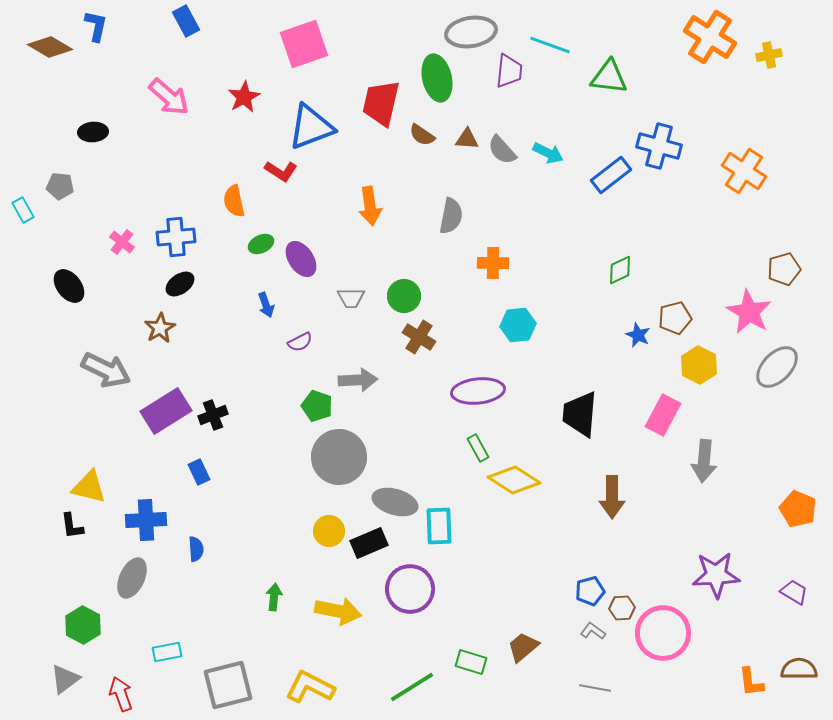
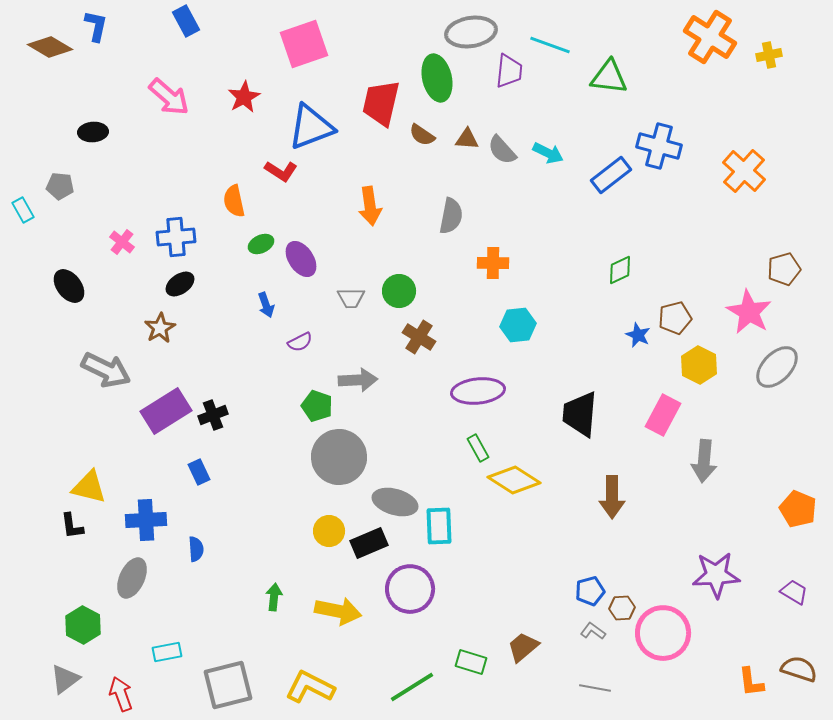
orange cross at (744, 171): rotated 9 degrees clockwise
green circle at (404, 296): moved 5 px left, 5 px up
brown semicircle at (799, 669): rotated 18 degrees clockwise
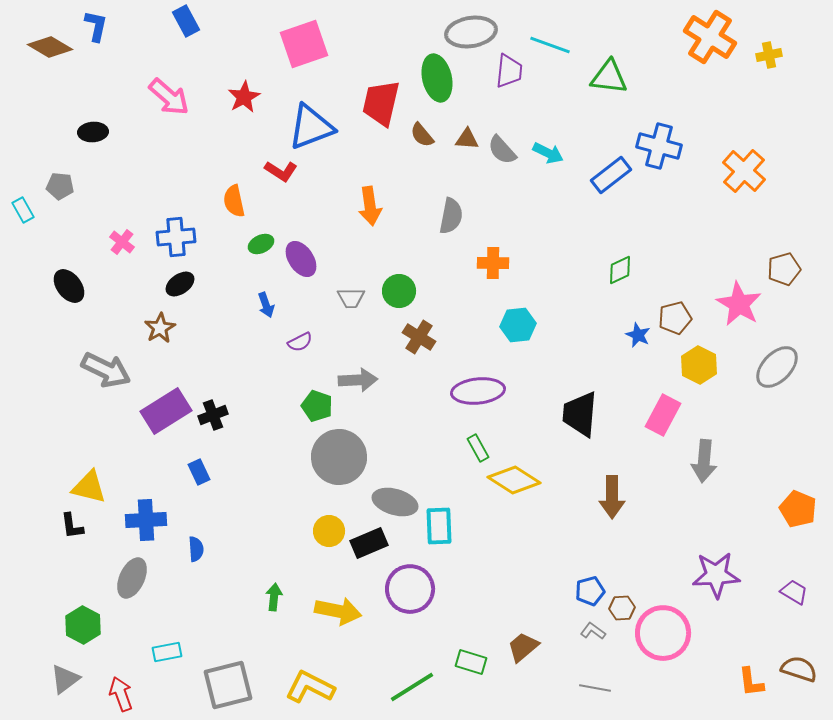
brown semicircle at (422, 135): rotated 16 degrees clockwise
pink star at (749, 312): moved 10 px left, 8 px up
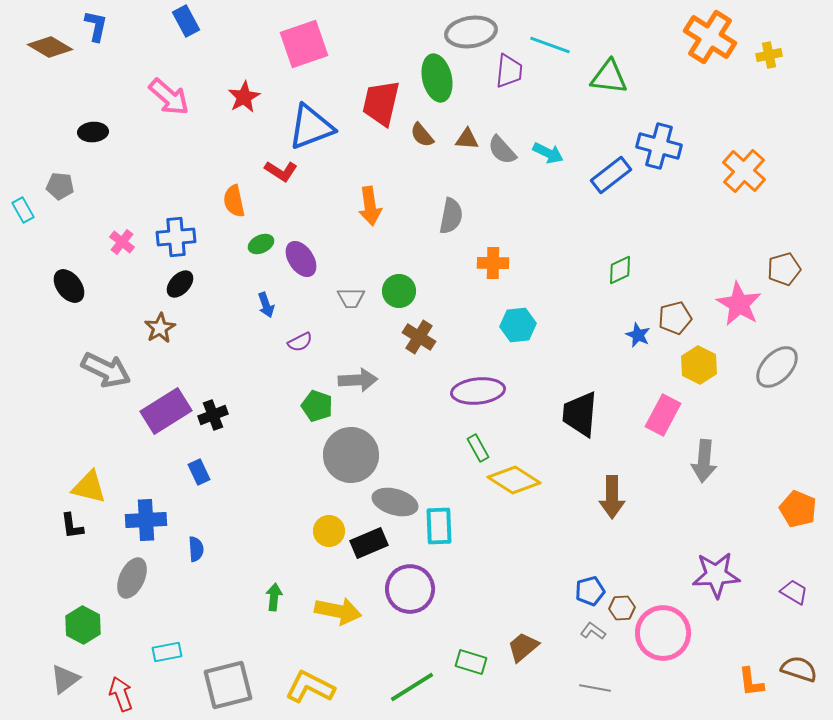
black ellipse at (180, 284): rotated 12 degrees counterclockwise
gray circle at (339, 457): moved 12 px right, 2 px up
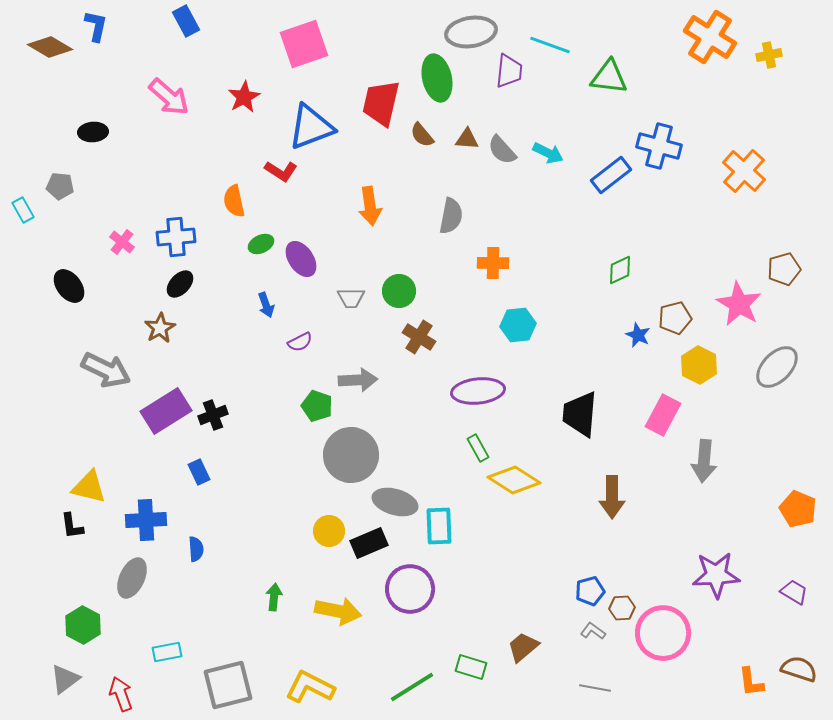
green rectangle at (471, 662): moved 5 px down
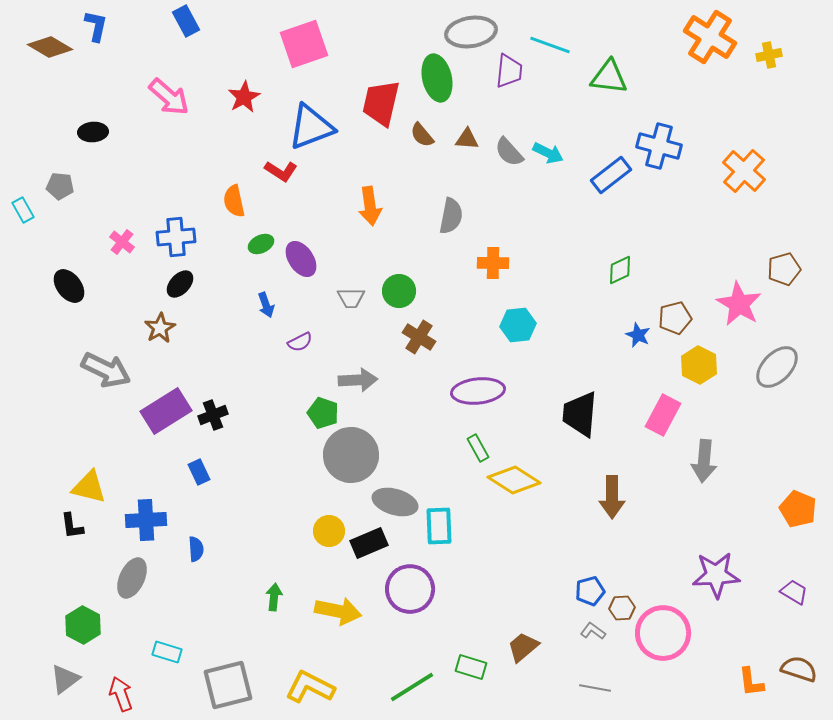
gray semicircle at (502, 150): moved 7 px right, 2 px down
green pentagon at (317, 406): moved 6 px right, 7 px down
cyan rectangle at (167, 652): rotated 28 degrees clockwise
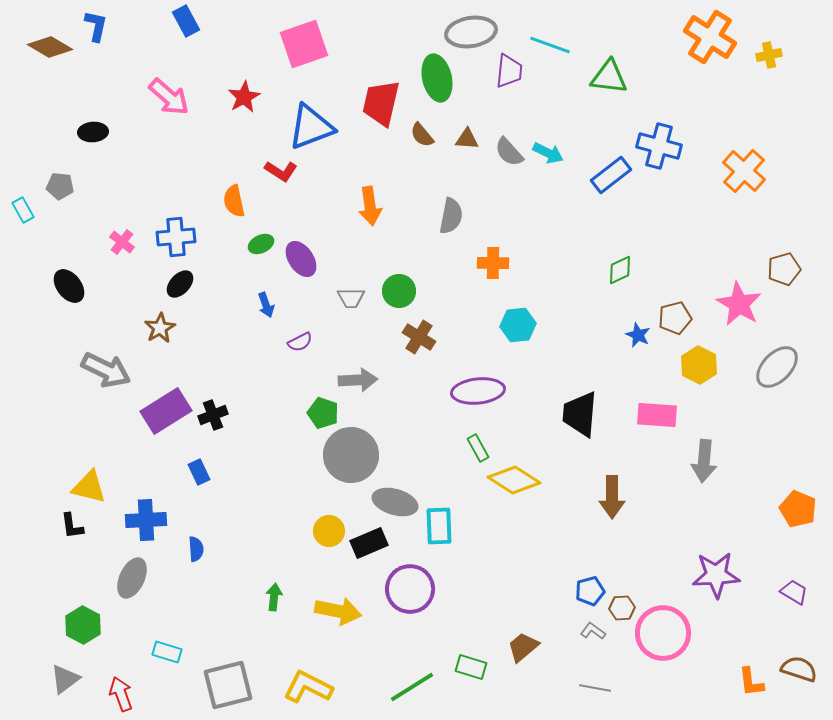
pink rectangle at (663, 415): moved 6 px left; rotated 66 degrees clockwise
yellow L-shape at (310, 687): moved 2 px left
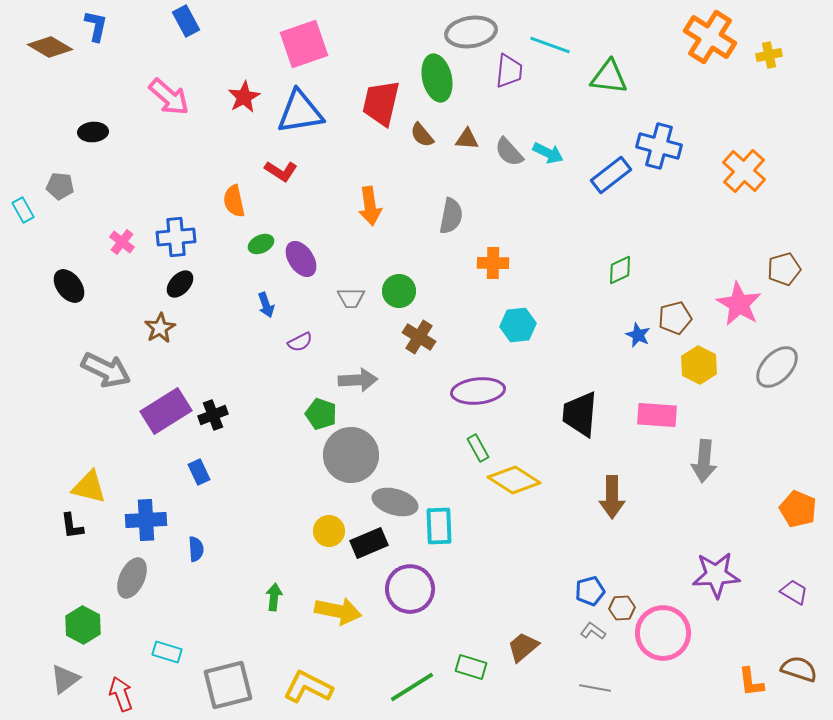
blue triangle at (311, 127): moved 11 px left, 15 px up; rotated 12 degrees clockwise
green pentagon at (323, 413): moved 2 px left, 1 px down
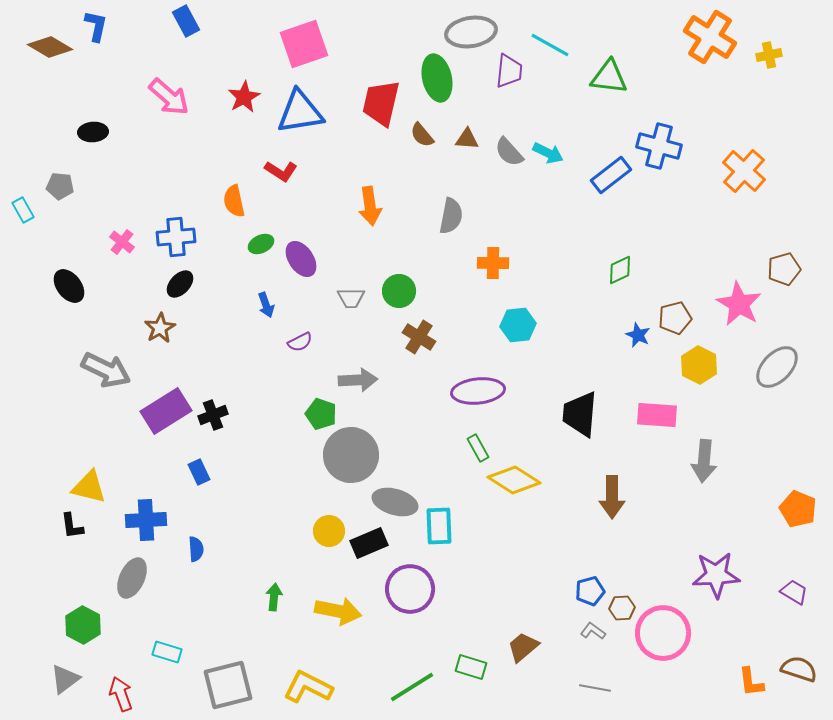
cyan line at (550, 45): rotated 9 degrees clockwise
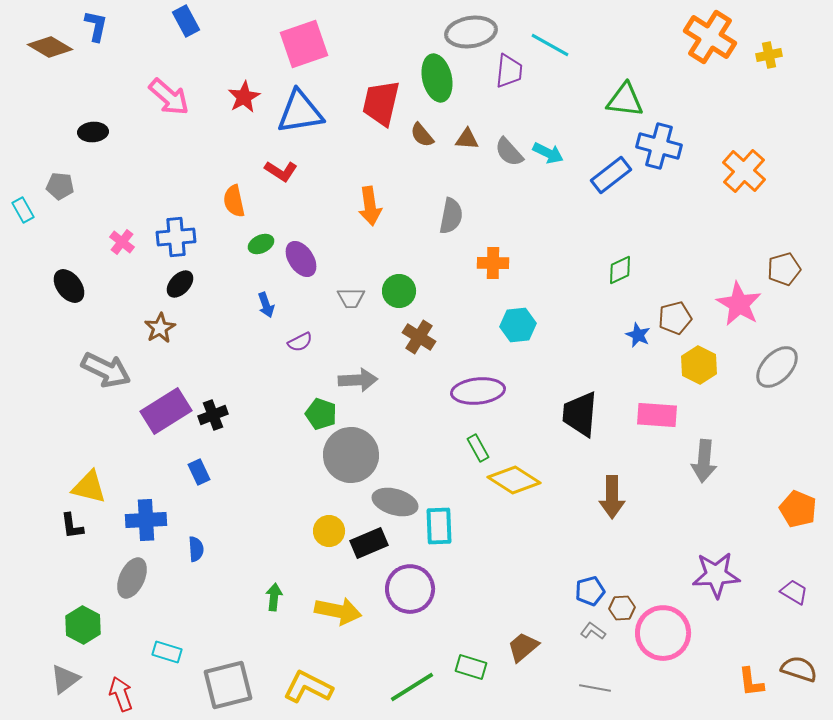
green triangle at (609, 77): moved 16 px right, 23 px down
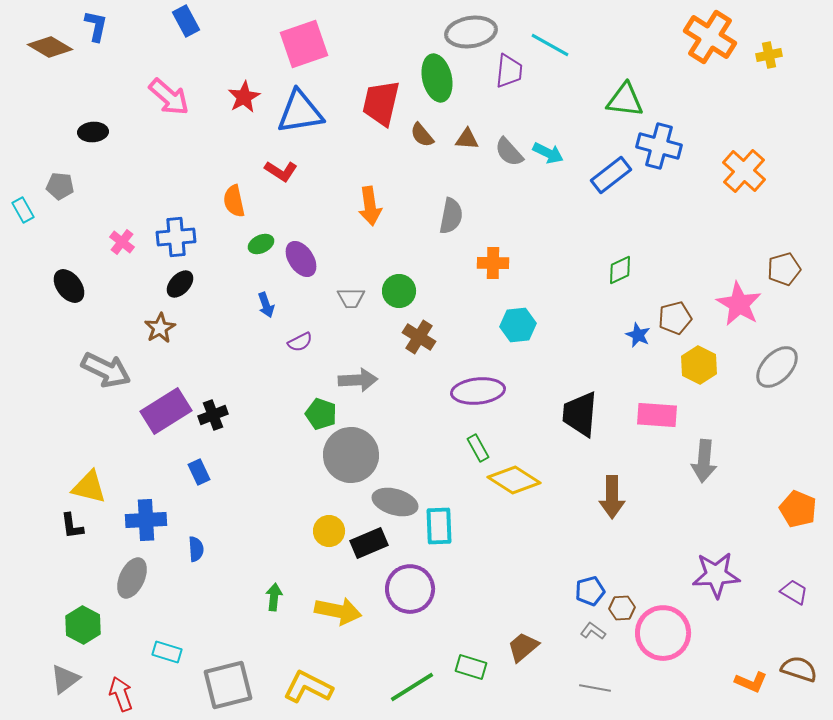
orange L-shape at (751, 682): rotated 60 degrees counterclockwise
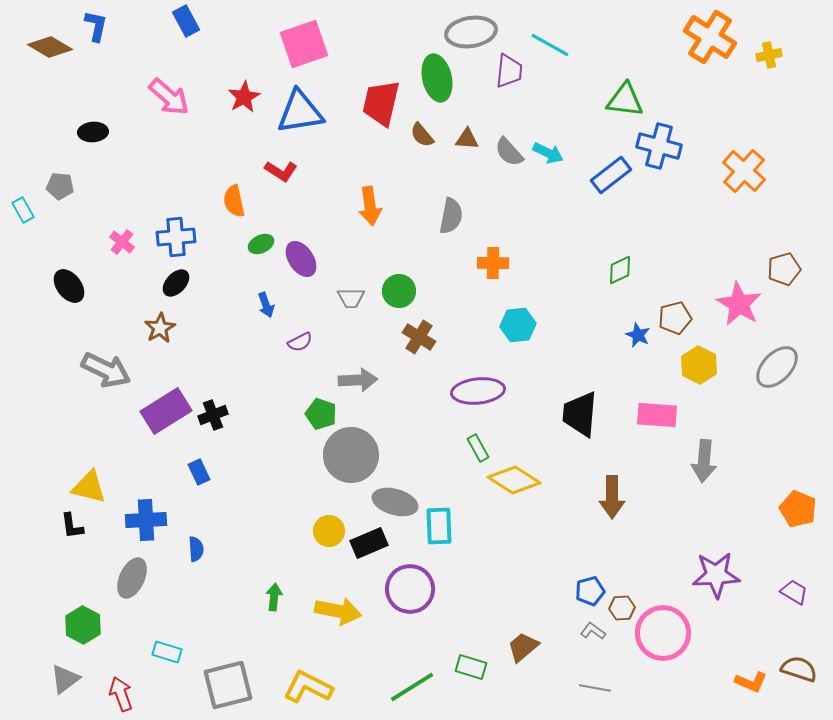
black ellipse at (180, 284): moved 4 px left, 1 px up
